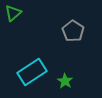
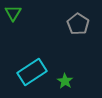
green triangle: rotated 18 degrees counterclockwise
gray pentagon: moved 5 px right, 7 px up
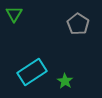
green triangle: moved 1 px right, 1 px down
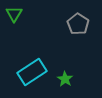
green star: moved 2 px up
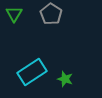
gray pentagon: moved 27 px left, 10 px up
green star: rotated 14 degrees counterclockwise
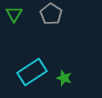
green star: moved 1 px left, 1 px up
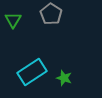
green triangle: moved 1 px left, 6 px down
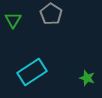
green star: moved 23 px right
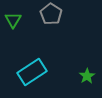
green star: moved 2 px up; rotated 21 degrees clockwise
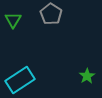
cyan rectangle: moved 12 px left, 8 px down
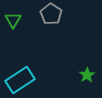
green star: moved 1 px up
